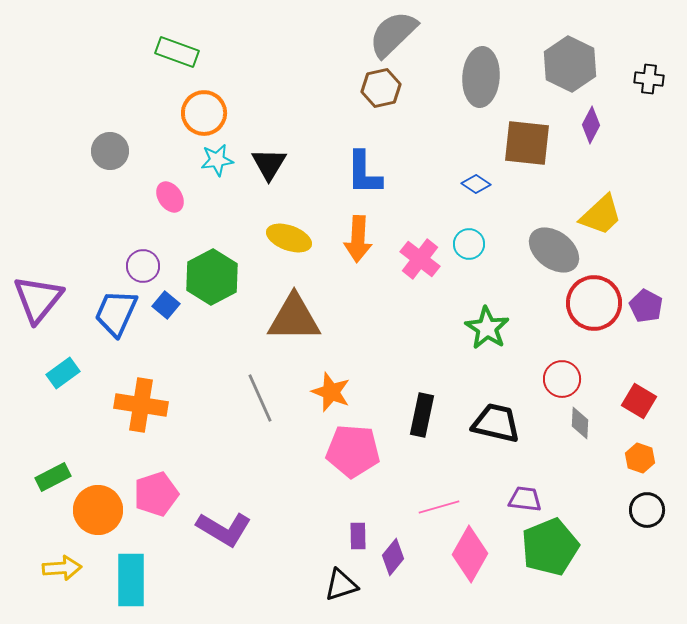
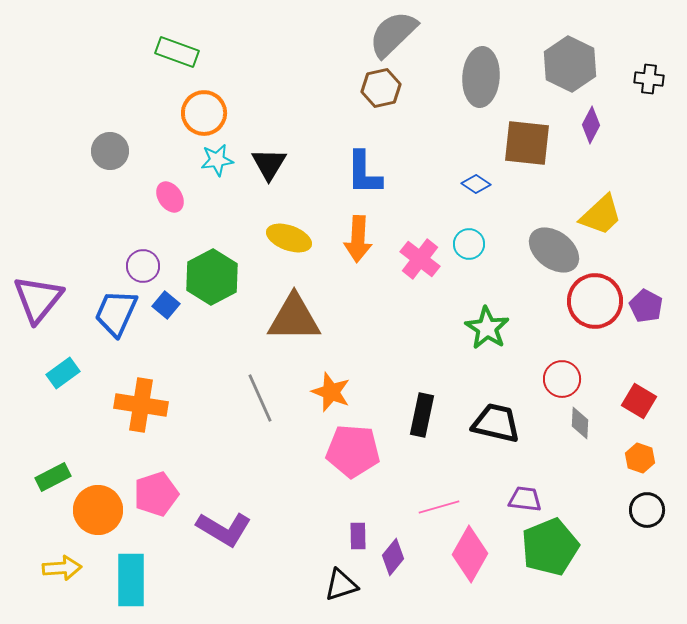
red circle at (594, 303): moved 1 px right, 2 px up
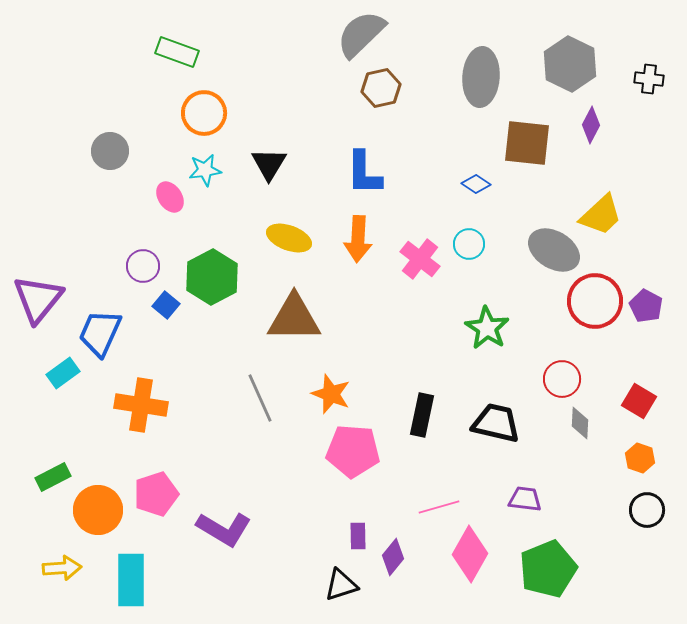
gray semicircle at (393, 34): moved 32 px left
cyan star at (217, 160): moved 12 px left, 10 px down
gray ellipse at (554, 250): rotated 6 degrees counterclockwise
blue trapezoid at (116, 313): moved 16 px left, 20 px down
orange star at (331, 392): moved 2 px down
green pentagon at (550, 547): moved 2 px left, 22 px down
